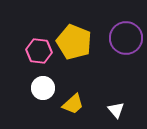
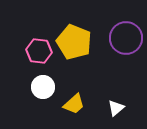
white circle: moved 1 px up
yellow trapezoid: moved 1 px right
white triangle: moved 2 px up; rotated 30 degrees clockwise
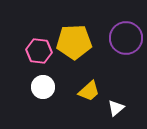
yellow pentagon: rotated 24 degrees counterclockwise
yellow trapezoid: moved 15 px right, 13 px up
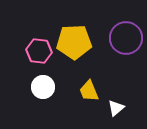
yellow trapezoid: rotated 110 degrees clockwise
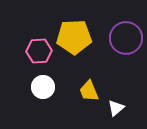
yellow pentagon: moved 5 px up
pink hexagon: rotated 10 degrees counterclockwise
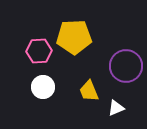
purple circle: moved 28 px down
white triangle: rotated 18 degrees clockwise
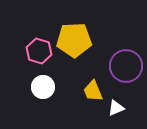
yellow pentagon: moved 3 px down
pink hexagon: rotated 20 degrees clockwise
yellow trapezoid: moved 4 px right
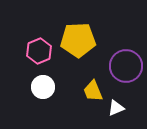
yellow pentagon: moved 4 px right
pink hexagon: rotated 20 degrees clockwise
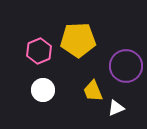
white circle: moved 3 px down
